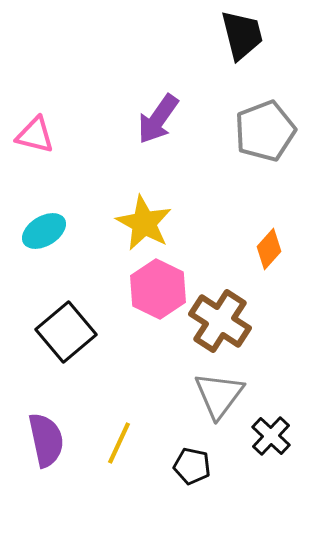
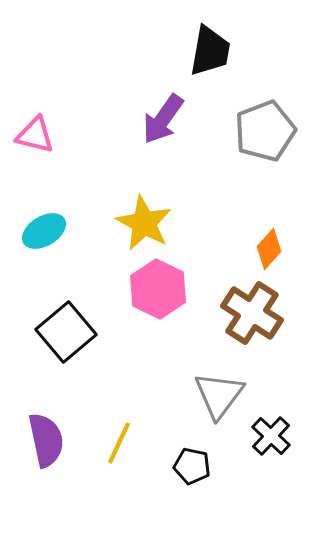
black trapezoid: moved 32 px left, 16 px down; rotated 24 degrees clockwise
purple arrow: moved 5 px right
brown cross: moved 32 px right, 8 px up
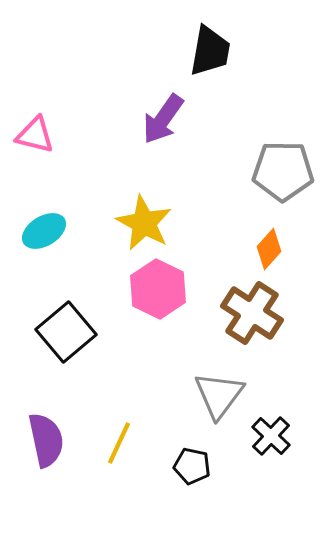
gray pentagon: moved 18 px right, 40 px down; rotated 22 degrees clockwise
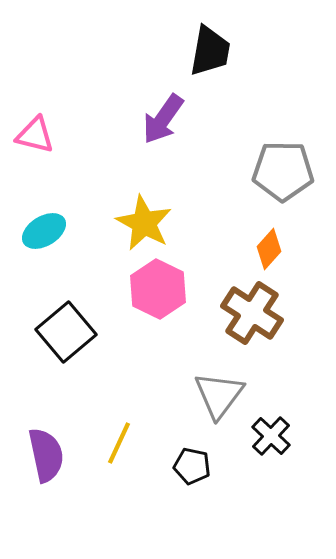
purple semicircle: moved 15 px down
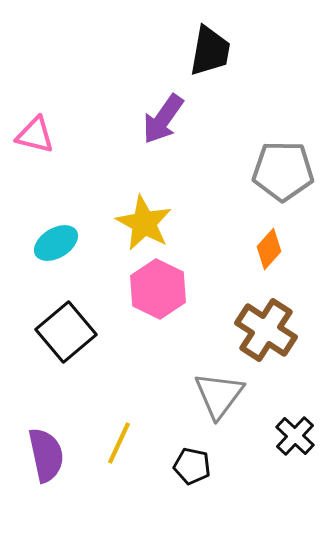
cyan ellipse: moved 12 px right, 12 px down
brown cross: moved 14 px right, 17 px down
black cross: moved 24 px right
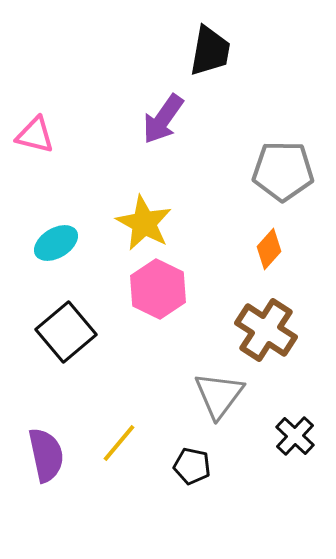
yellow line: rotated 15 degrees clockwise
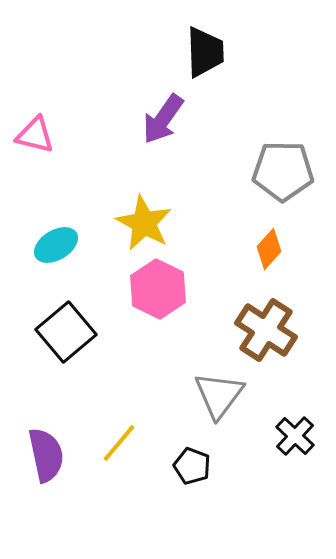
black trapezoid: moved 5 px left, 1 px down; rotated 12 degrees counterclockwise
cyan ellipse: moved 2 px down
black pentagon: rotated 9 degrees clockwise
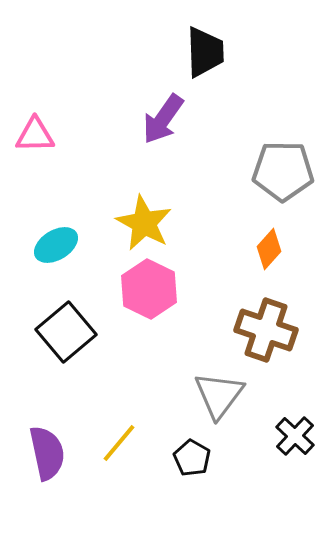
pink triangle: rotated 15 degrees counterclockwise
pink hexagon: moved 9 px left
brown cross: rotated 14 degrees counterclockwise
purple semicircle: moved 1 px right, 2 px up
black pentagon: moved 8 px up; rotated 9 degrees clockwise
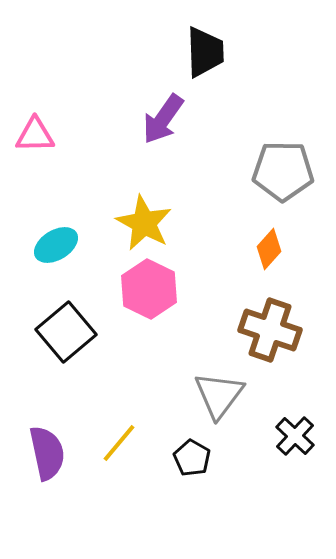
brown cross: moved 4 px right
